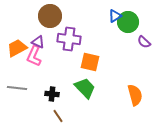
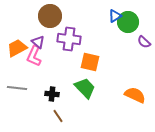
purple triangle: rotated 16 degrees clockwise
orange semicircle: rotated 50 degrees counterclockwise
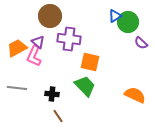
purple semicircle: moved 3 px left, 1 px down
green trapezoid: moved 2 px up
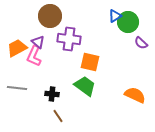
green trapezoid: rotated 10 degrees counterclockwise
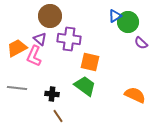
purple triangle: moved 2 px right, 3 px up
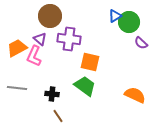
green circle: moved 1 px right
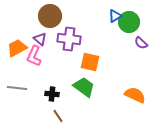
green trapezoid: moved 1 px left, 1 px down
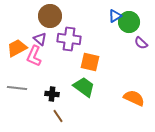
orange semicircle: moved 1 px left, 3 px down
